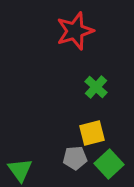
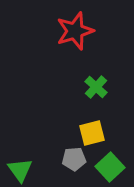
gray pentagon: moved 1 px left, 1 px down
green square: moved 1 px right, 3 px down
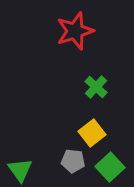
yellow square: rotated 24 degrees counterclockwise
gray pentagon: moved 1 px left, 2 px down; rotated 10 degrees clockwise
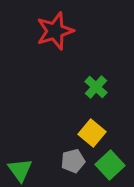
red star: moved 20 px left
yellow square: rotated 12 degrees counterclockwise
gray pentagon: rotated 20 degrees counterclockwise
green square: moved 2 px up
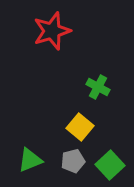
red star: moved 3 px left
green cross: moved 2 px right; rotated 15 degrees counterclockwise
yellow square: moved 12 px left, 6 px up
green triangle: moved 10 px right, 10 px up; rotated 44 degrees clockwise
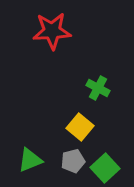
red star: rotated 15 degrees clockwise
green cross: moved 1 px down
green square: moved 5 px left, 3 px down
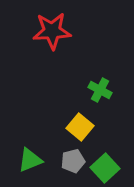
green cross: moved 2 px right, 2 px down
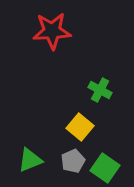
gray pentagon: rotated 10 degrees counterclockwise
green square: rotated 12 degrees counterclockwise
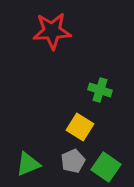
green cross: rotated 10 degrees counterclockwise
yellow square: rotated 8 degrees counterclockwise
green triangle: moved 2 px left, 4 px down
green square: moved 1 px right, 1 px up
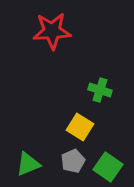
green square: moved 2 px right
